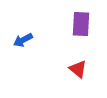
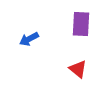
blue arrow: moved 6 px right, 1 px up
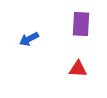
red triangle: rotated 36 degrees counterclockwise
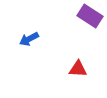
purple rectangle: moved 9 px right, 8 px up; rotated 60 degrees counterclockwise
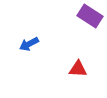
blue arrow: moved 5 px down
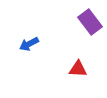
purple rectangle: moved 6 px down; rotated 20 degrees clockwise
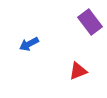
red triangle: moved 2 px down; rotated 24 degrees counterclockwise
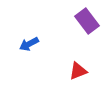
purple rectangle: moved 3 px left, 1 px up
